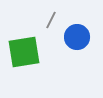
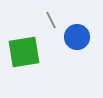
gray line: rotated 54 degrees counterclockwise
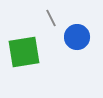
gray line: moved 2 px up
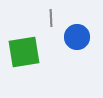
gray line: rotated 24 degrees clockwise
